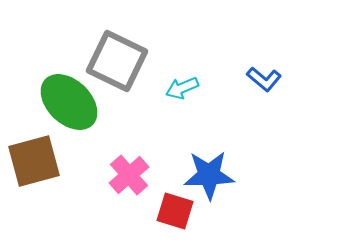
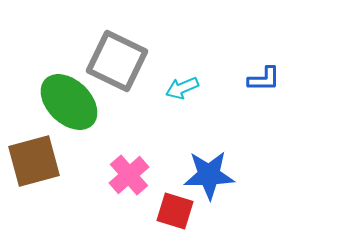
blue L-shape: rotated 40 degrees counterclockwise
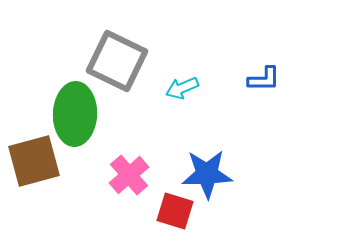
green ellipse: moved 6 px right, 12 px down; rotated 48 degrees clockwise
blue star: moved 2 px left, 1 px up
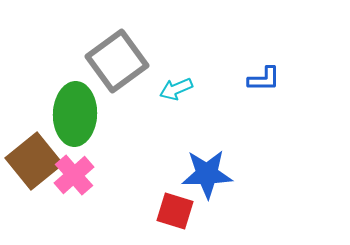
gray square: rotated 28 degrees clockwise
cyan arrow: moved 6 px left, 1 px down
brown square: rotated 24 degrees counterclockwise
pink cross: moved 55 px left
